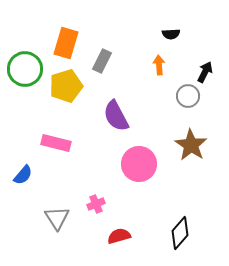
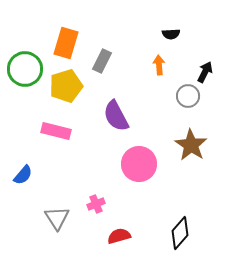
pink rectangle: moved 12 px up
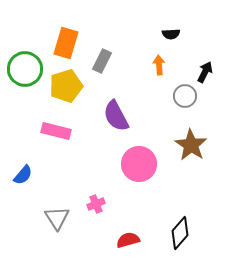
gray circle: moved 3 px left
red semicircle: moved 9 px right, 4 px down
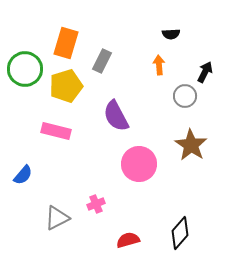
gray triangle: rotated 36 degrees clockwise
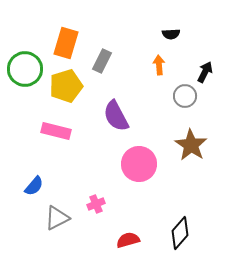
blue semicircle: moved 11 px right, 11 px down
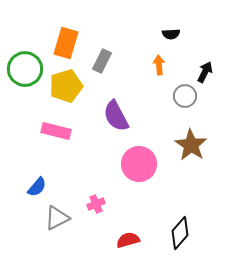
blue semicircle: moved 3 px right, 1 px down
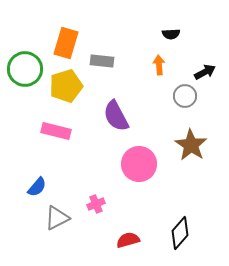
gray rectangle: rotated 70 degrees clockwise
black arrow: rotated 35 degrees clockwise
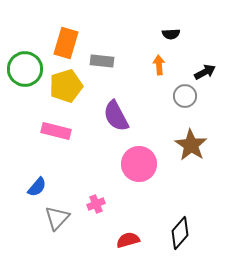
gray triangle: rotated 20 degrees counterclockwise
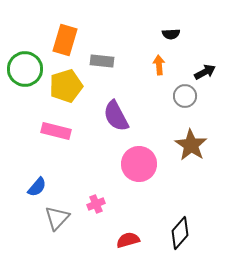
orange rectangle: moved 1 px left, 3 px up
